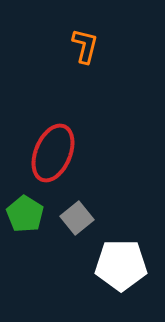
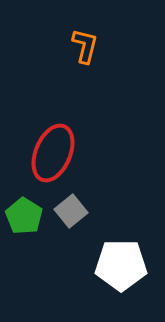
green pentagon: moved 1 px left, 2 px down
gray square: moved 6 px left, 7 px up
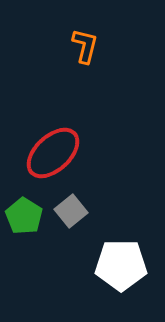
red ellipse: rotated 24 degrees clockwise
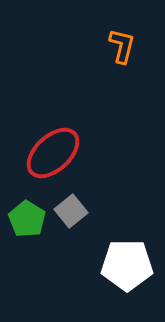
orange L-shape: moved 37 px right
green pentagon: moved 3 px right, 3 px down
white pentagon: moved 6 px right
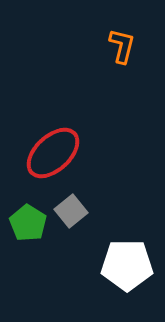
green pentagon: moved 1 px right, 4 px down
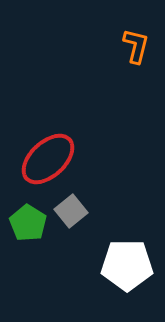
orange L-shape: moved 14 px right
red ellipse: moved 5 px left, 6 px down
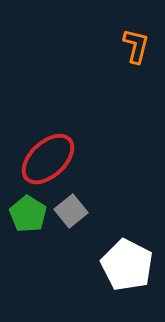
green pentagon: moved 9 px up
white pentagon: rotated 27 degrees clockwise
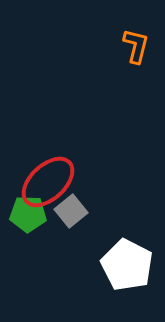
red ellipse: moved 23 px down
green pentagon: rotated 30 degrees counterclockwise
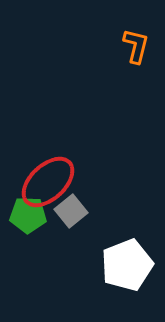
green pentagon: moved 1 px down
white pentagon: rotated 24 degrees clockwise
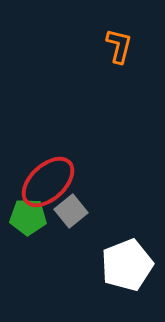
orange L-shape: moved 17 px left
green pentagon: moved 2 px down
